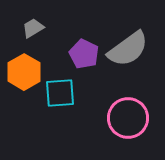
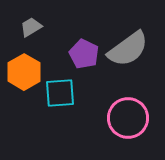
gray trapezoid: moved 2 px left, 1 px up
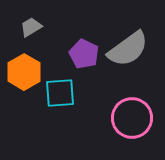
pink circle: moved 4 px right
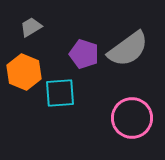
purple pentagon: rotated 8 degrees counterclockwise
orange hexagon: rotated 8 degrees counterclockwise
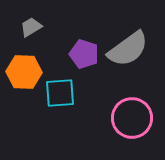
orange hexagon: rotated 20 degrees counterclockwise
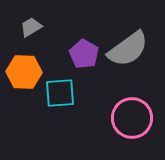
purple pentagon: rotated 12 degrees clockwise
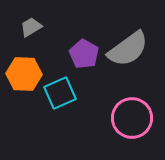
orange hexagon: moved 2 px down
cyan square: rotated 20 degrees counterclockwise
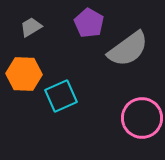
purple pentagon: moved 5 px right, 31 px up
cyan square: moved 1 px right, 3 px down
pink circle: moved 10 px right
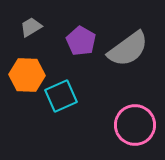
purple pentagon: moved 8 px left, 18 px down
orange hexagon: moved 3 px right, 1 px down
pink circle: moved 7 px left, 7 px down
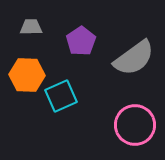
gray trapezoid: rotated 30 degrees clockwise
purple pentagon: rotated 8 degrees clockwise
gray semicircle: moved 6 px right, 9 px down
